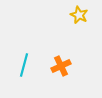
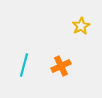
yellow star: moved 2 px right, 11 px down; rotated 18 degrees clockwise
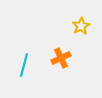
orange cross: moved 8 px up
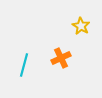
yellow star: rotated 12 degrees counterclockwise
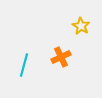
orange cross: moved 1 px up
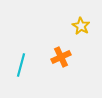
cyan line: moved 3 px left
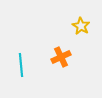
cyan line: rotated 20 degrees counterclockwise
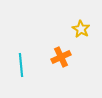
yellow star: moved 3 px down
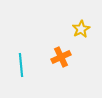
yellow star: rotated 12 degrees clockwise
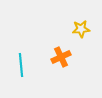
yellow star: rotated 24 degrees clockwise
